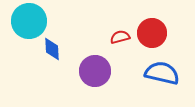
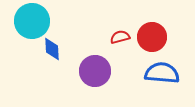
cyan circle: moved 3 px right
red circle: moved 4 px down
blue semicircle: rotated 8 degrees counterclockwise
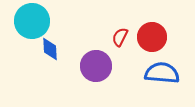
red semicircle: rotated 48 degrees counterclockwise
blue diamond: moved 2 px left
purple circle: moved 1 px right, 5 px up
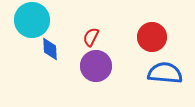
cyan circle: moved 1 px up
red semicircle: moved 29 px left
blue semicircle: moved 3 px right
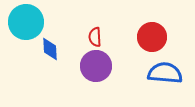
cyan circle: moved 6 px left, 2 px down
red semicircle: moved 4 px right; rotated 30 degrees counterclockwise
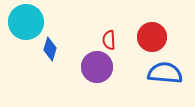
red semicircle: moved 14 px right, 3 px down
blue diamond: rotated 20 degrees clockwise
purple circle: moved 1 px right, 1 px down
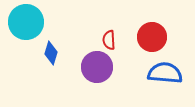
blue diamond: moved 1 px right, 4 px down
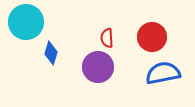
red semicircle: moved 2 px left, 2 px up
purple circle: moved 1 px right
blue semicircle: moved 2 px left; rotated 16 degrees counterclockwise
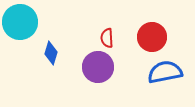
cyan circle: moved 6 px left
blue semicircle: moved 2 px right, 1 px up
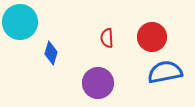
purple circle: moved 16 px down
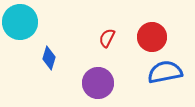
red semicircle: rotated 30 degrees clockwise
blue diamond: moved 2 px left, 5 px down
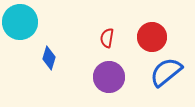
red semicircle: rotated 18 degrees counterclockwise
blue semicircle: moved 1 px right; rotated 28 degrees counterclockwise
purple circle: moved 11 px right, 6 px up
